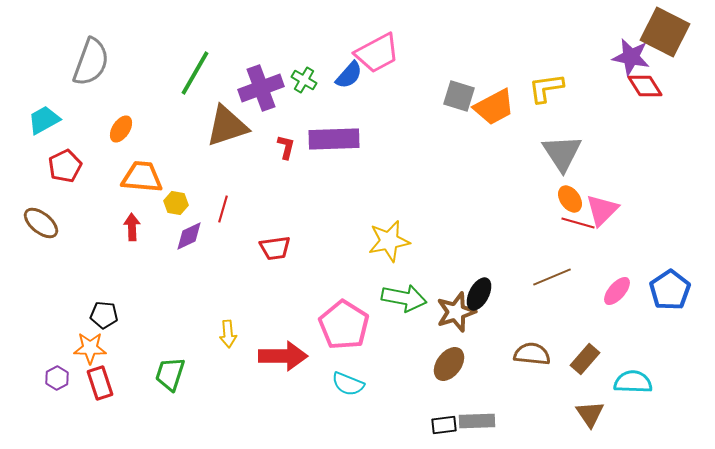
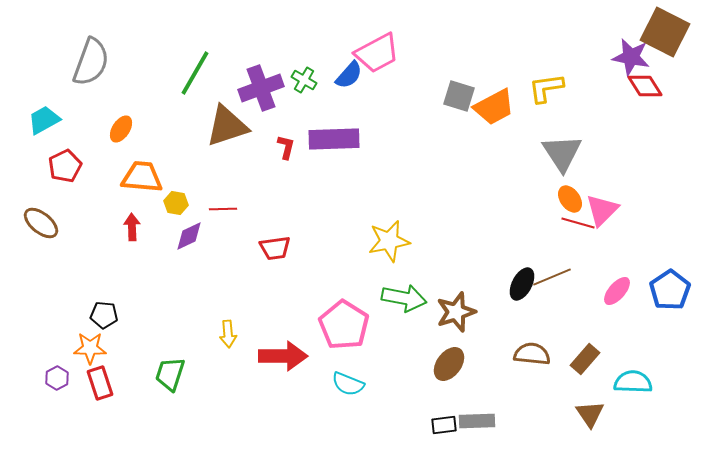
red line at (223, 209): rotated 72 degrees clockwise
black ellipse at (479, 294): moved 43 px right, 10 px up
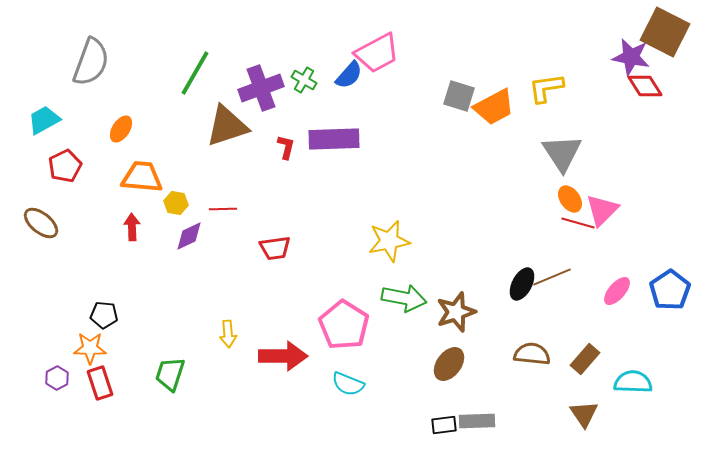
brown triangle at (590, 414): moved 6 px left
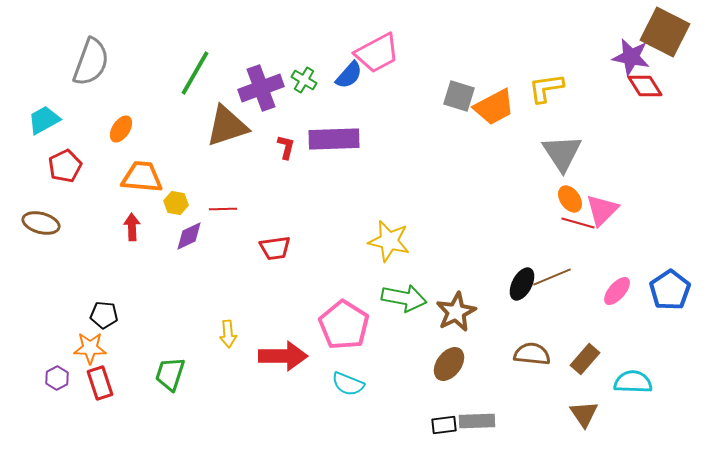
brown ellipse at (41, 223): rotated 24 degrees counterclockwise
yellow star at (389, 241): rotated 24 degrees clockwise
brown star at (456, 312): rotated 9 degrees counterclockwise
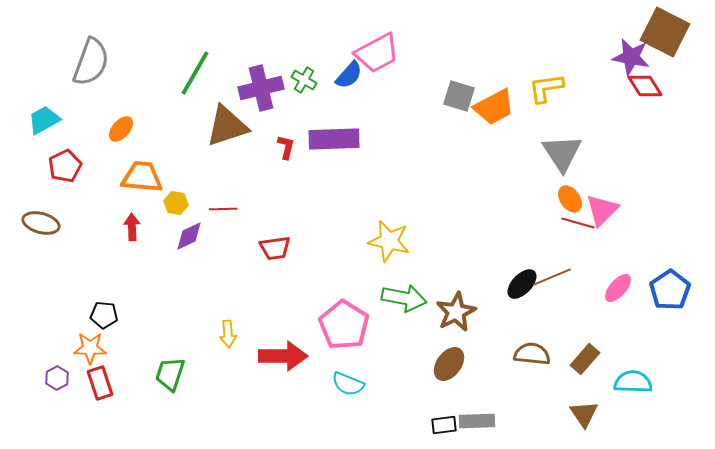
purple cross at (261, 88): rotated 6 degrees clockwise
orange ellipse at (121, 129): rotated 8 degrees clockwise
black ellipse at (522, 284): rotated 16 degrees clockwise
pink ellipse at (617, 291): moved 1 px right, 3 px up
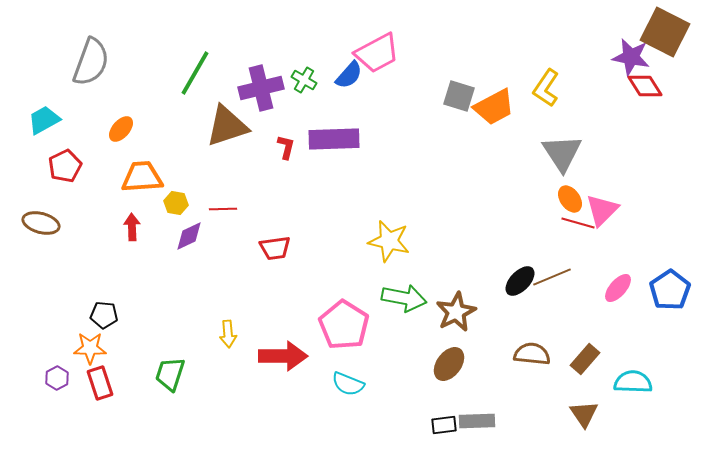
yellow L-shape at (546, 88): rotated 48 degrees counterclockwise
orange trapezoid at (142, 177): rotated 9 degrees counterclockwise
black ellipse at (522, 284): moved 2 px left, 3 px up
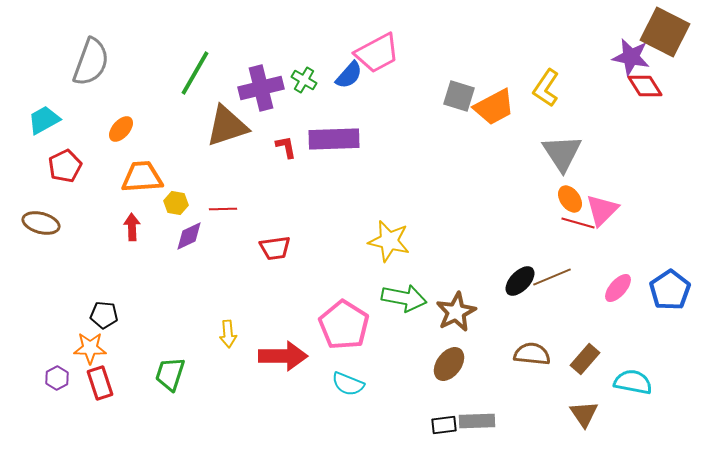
red L-shape at (286, 147): rotated 25 degrees counterclockwise
cyan semicircle at (633, 382): rotated 9 degrees clockwise
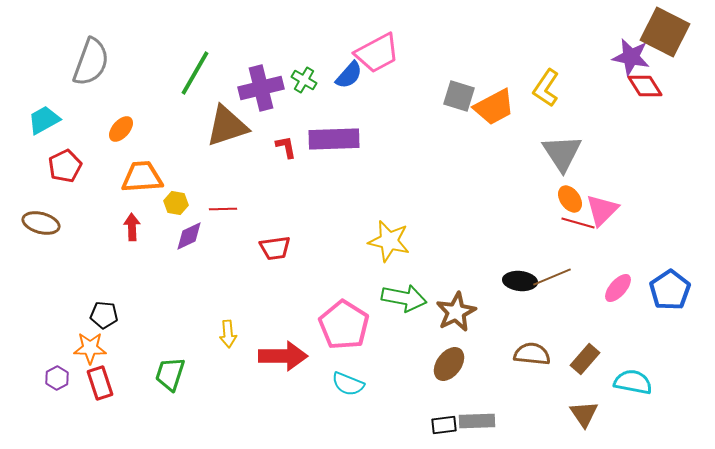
black ellipse at (520, 281): rotated 52 degrees clockwise
